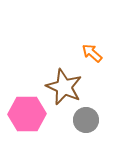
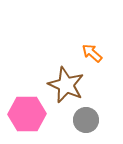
brown star: moved 2 px right, 2 px up
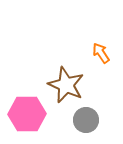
orange arrow: moved 9 px right; rotated 15 degrees clockwise
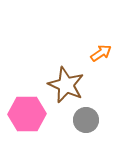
orange arrow: rotated 90 degrees clockwise
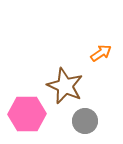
brown star: moved 1 px left, 1 px down
gray circle: moved 1 px left, 1 px down
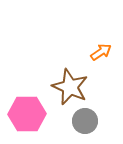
orange arrow: moved 1 px up
brown star: moved 5 px right, 1 px down
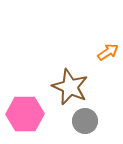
orange arrow: moved 7 px right
pink hexagon: moved 2 px left
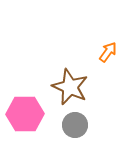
orange arrow: rotated 20 degrees counterclockwise
gray circle: moved 10 px left, 4 px down
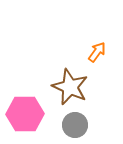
orange arrow: moved 11 px left
